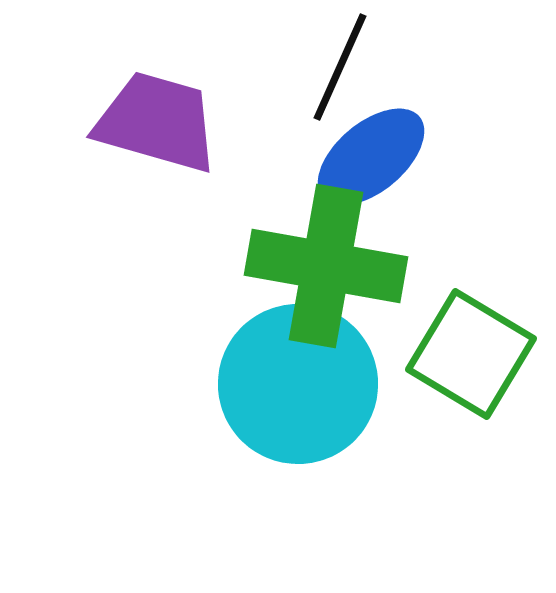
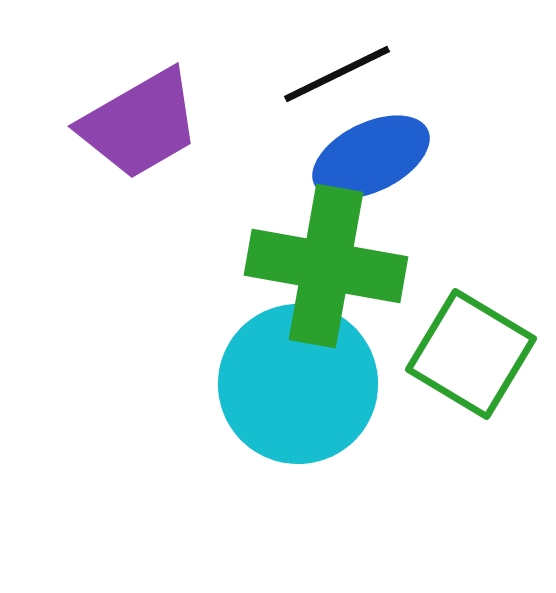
black line: moved 3 px left, 7 px down; rotated 40 degrees clockwise
purple trapezoid: moved 17 px left, 2 px down; rotated 134 degrees clockwise
blue ellipse: rotated 14 degrees clockwise
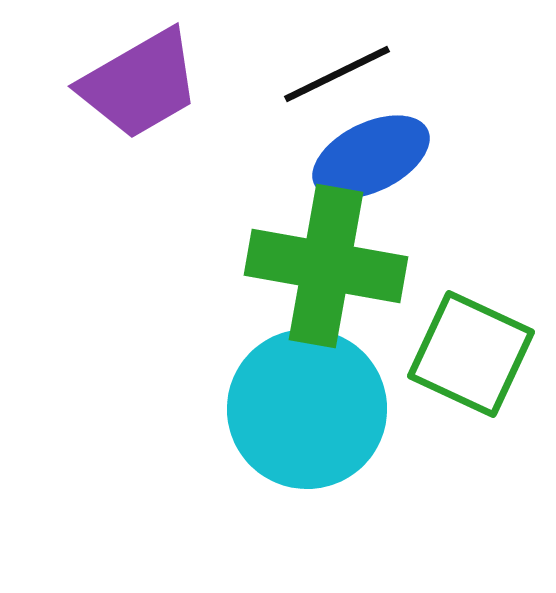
purple trapezoid: moved 40 px up
green square: rotated 6 degrees counterclockwise
cyan circle: moved 9 px right, 25 px down
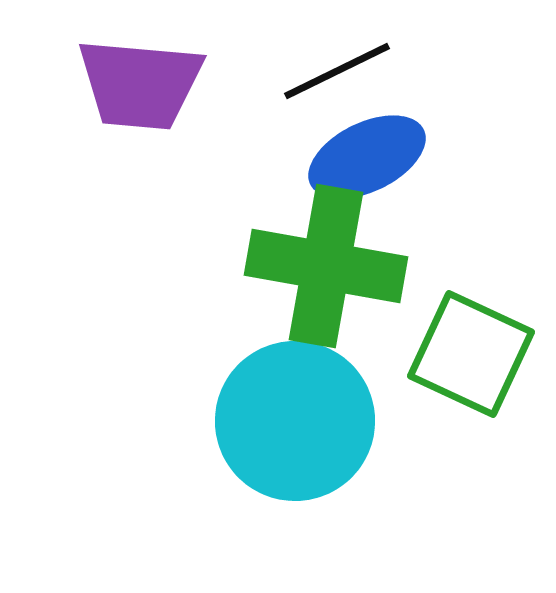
black line: moved 3 px up
purple trapezoid: rotated 35 degrees clockwise
blue ellipse: moved 4 px left
cyan circle: moved 12 px left, 12 px down
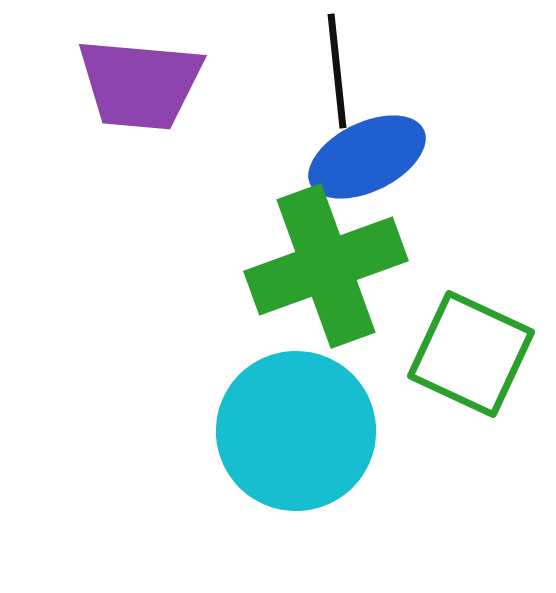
black line: rotated 70 degrees counterclockwise
green cross: rotated 30 degrees counterclockwise
cyan circle: moved 1 px right, 10 px down
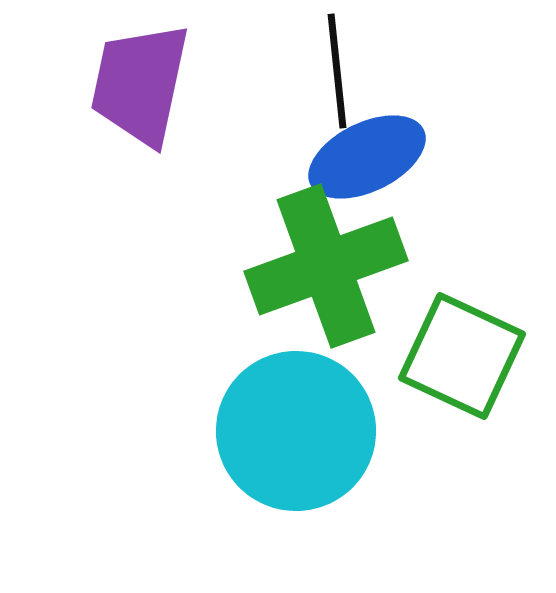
purple trapezoid: rotated 97 degrees clockwise
green square: moved 9 px left, 2 px down
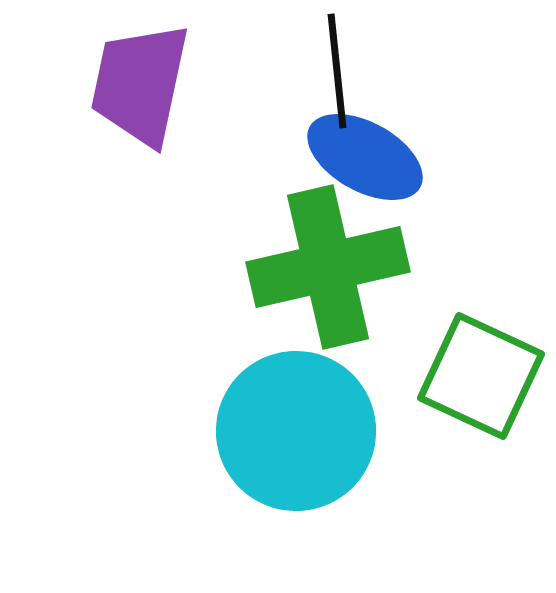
blue ellipse: moved 2 px left; rotated 55 degrees clockwise
green cross: moved 2 px right, 1 px down; rotated 7 degrees clockwise
green square: moved 19 px right, 20 px down
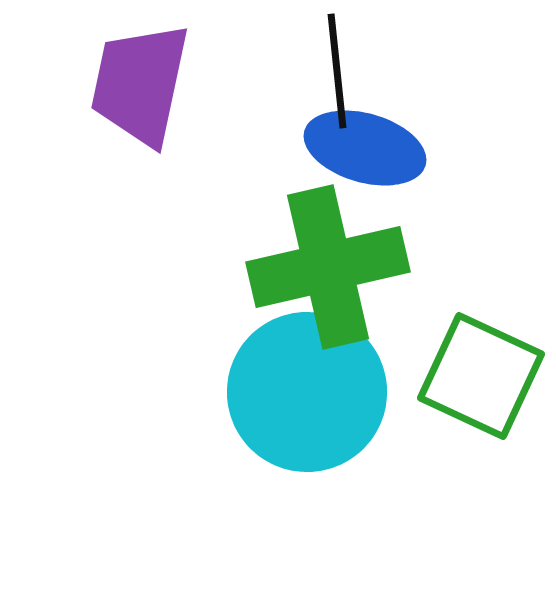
blue ellipse: moved 9 px up; rotated 13 degrees counterclockwise
cyan circle: moved 11 px right, 39 px up
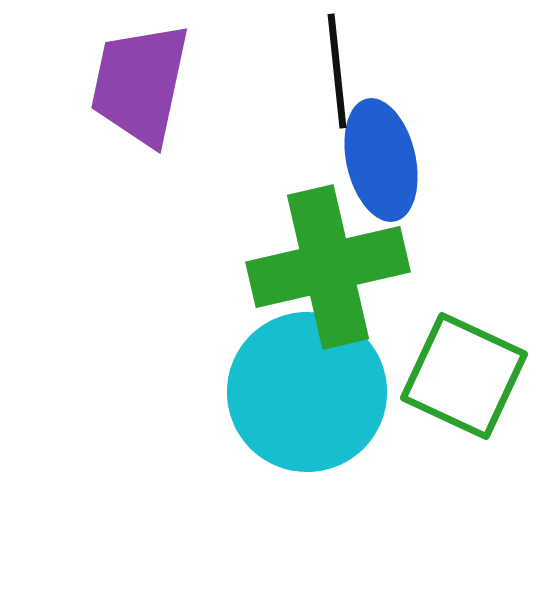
blue ellipse: moved 16 px right, 12 px down; rotated 61 degrees clockwise
green square: moved 17 px left
